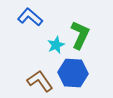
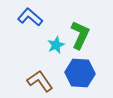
blue hexagon: moved 7 px right
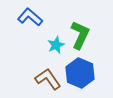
blue hexagon: rotated 20 degrees clockwise
brown L-shape: moved 8 px right, 2 px up
